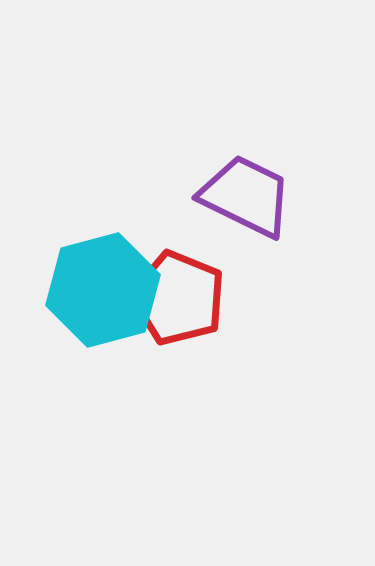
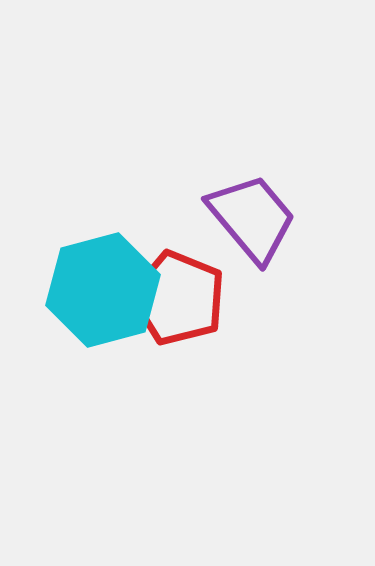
purple trapezoid: moved 6 px right, 22 px down; rotated 24 degrees clockwise
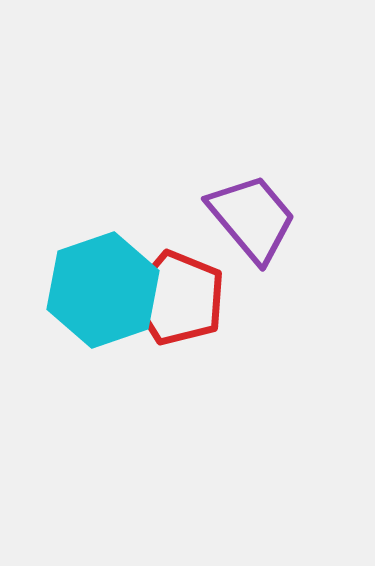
cyan hexagon: rotated 4 degrees counterclockwise
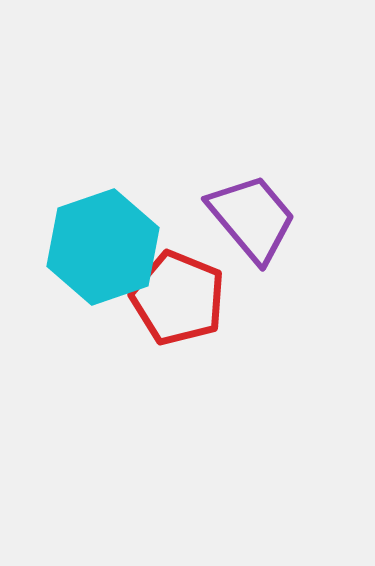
cyan hexagon: moved 43 px up
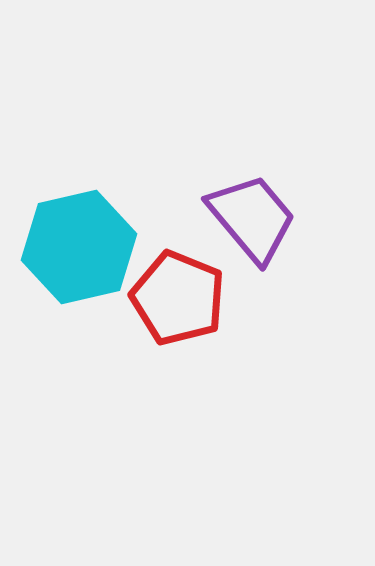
cyan hexagon: moved 24 px left; rotated 6 degrees clockwise
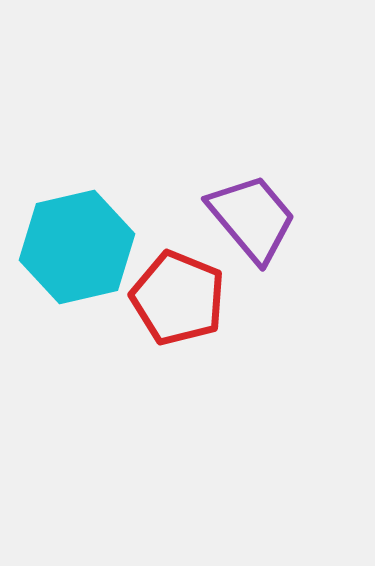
cyan hexagon: moved 2 px left
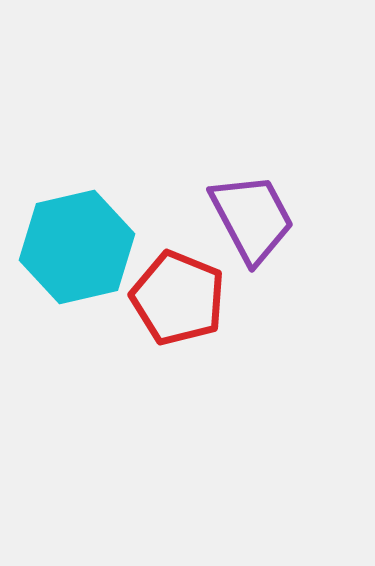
purple trapezoid: rotated 12 degrees clockwise
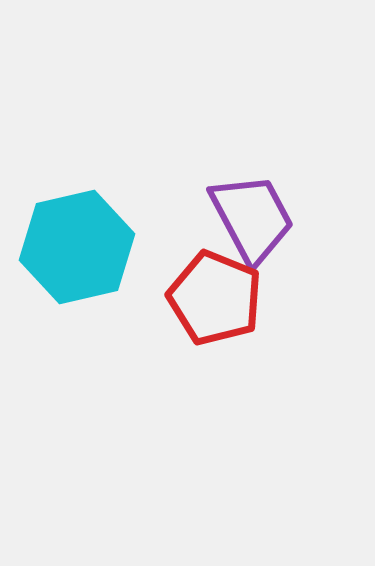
red pentagon: moved 37 px right
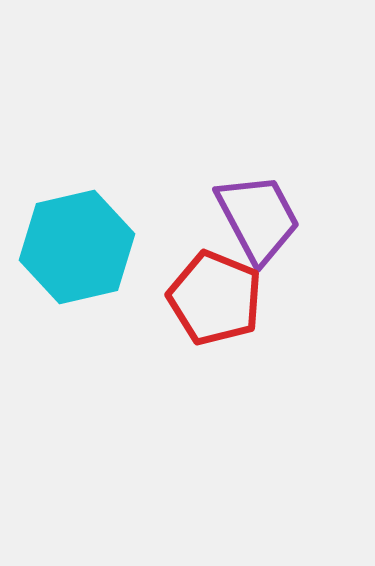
purple trapezoid: moved 6 px right
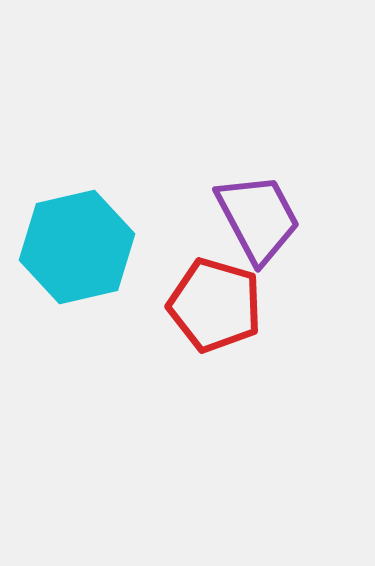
red pentagon: moved 7 px down; rotated 6 degrees counterclockwise
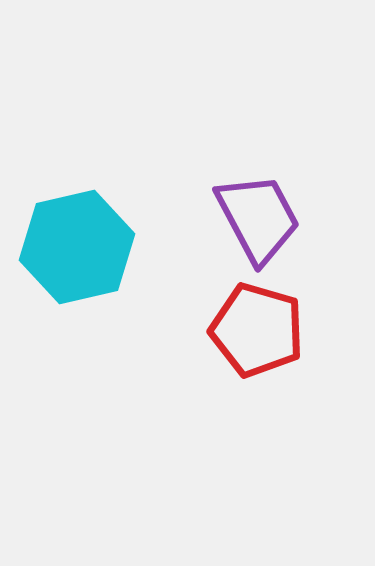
red pentagon: moved 42 px right, 25 px down
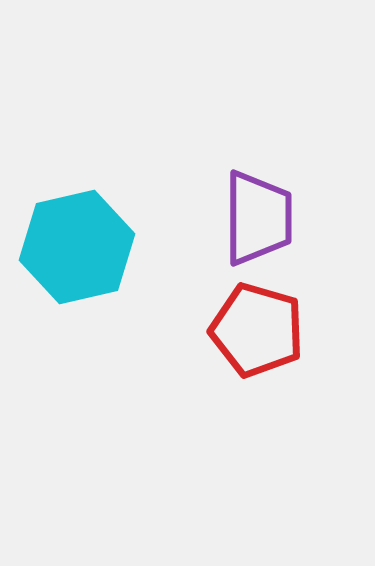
purple trapezoid: rotated 28 degrees clockwise
